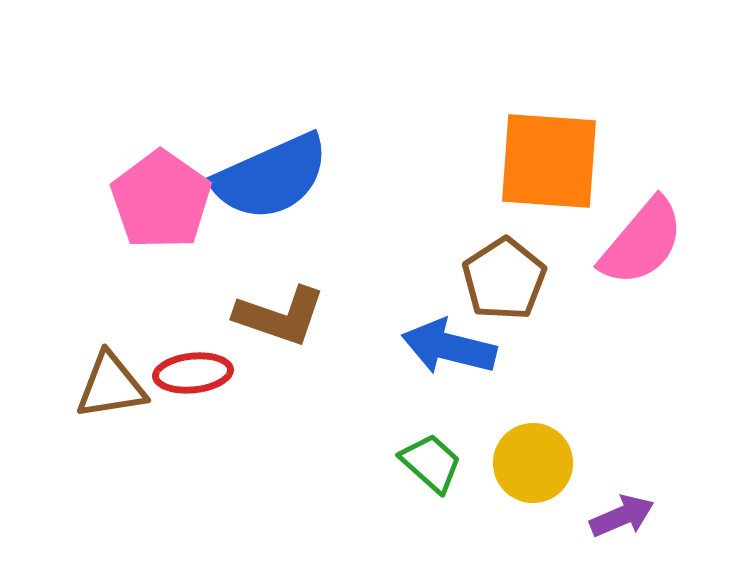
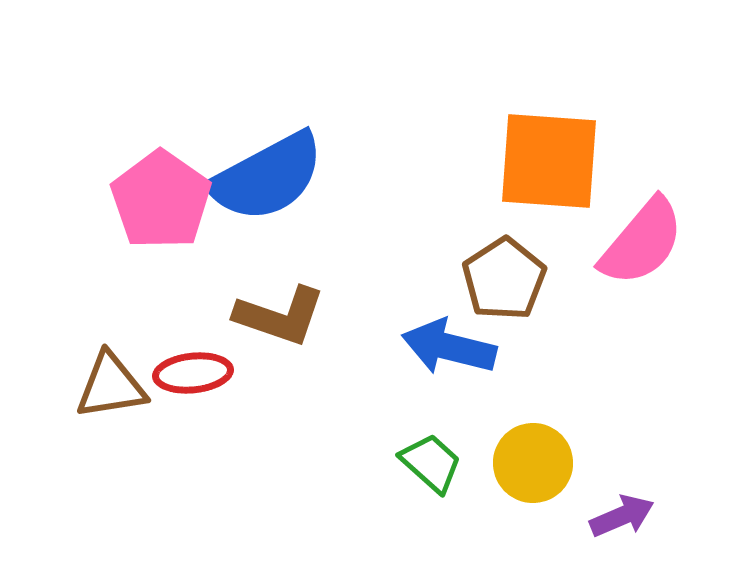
blue semicircle: moved 4 px left; rotated 4 degrees counterclockwise
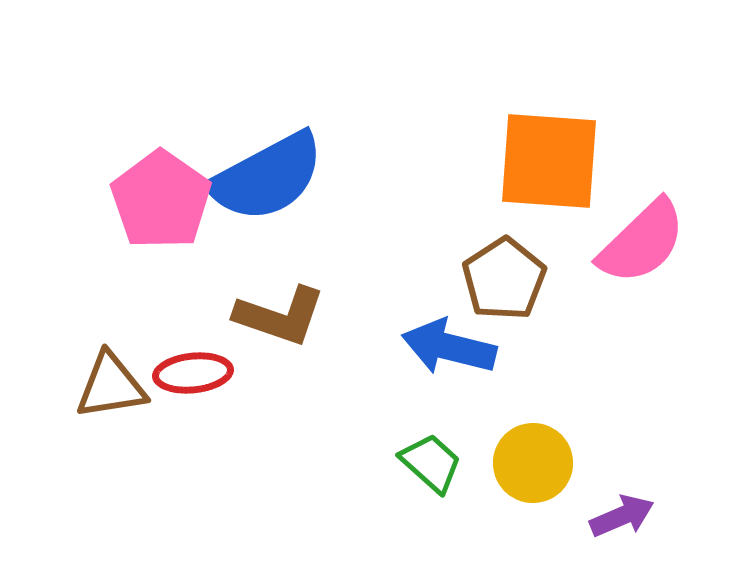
pink semicircle: rotated 6 degrees clockwise
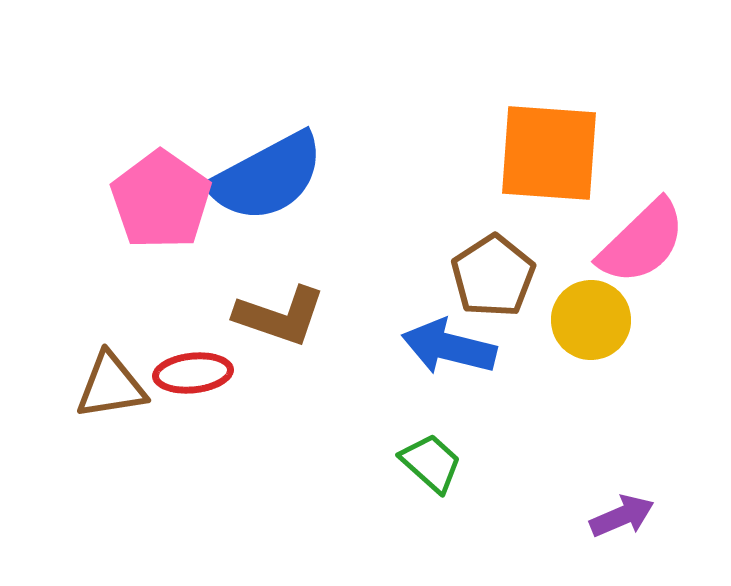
orange square: moved 8 px up
brown pentagon: moved 11 px left, 3 px up
yellow circle: moved 58 px right, 143 px up
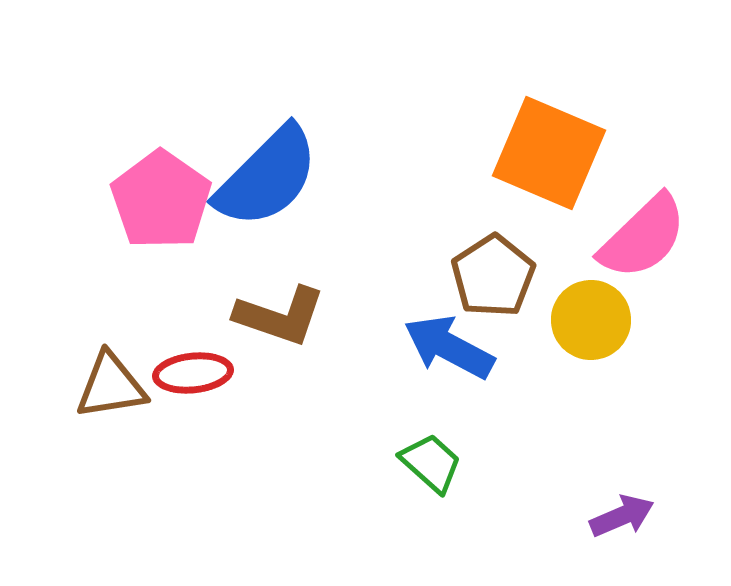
orange square: rotated 19 degrees clockwise
blue semicircle: rotated 17 degrees counterclockwise
pink semicircle: moved 1 px right, 5 px up
blue arrow: rotated 14 degrees clockwise
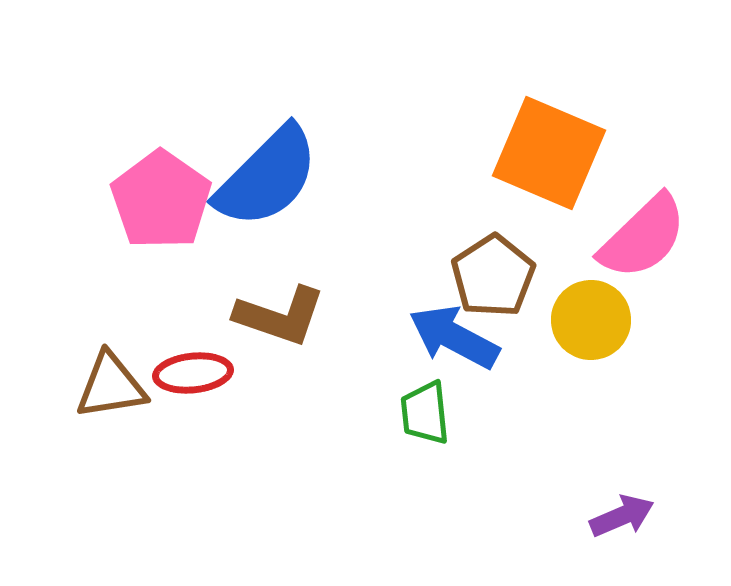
blue arrow: moved 5 px right, 10 px up
green trapezoid: moved 6 px left, 50 px up; rotated 138 degrees counterclockwise
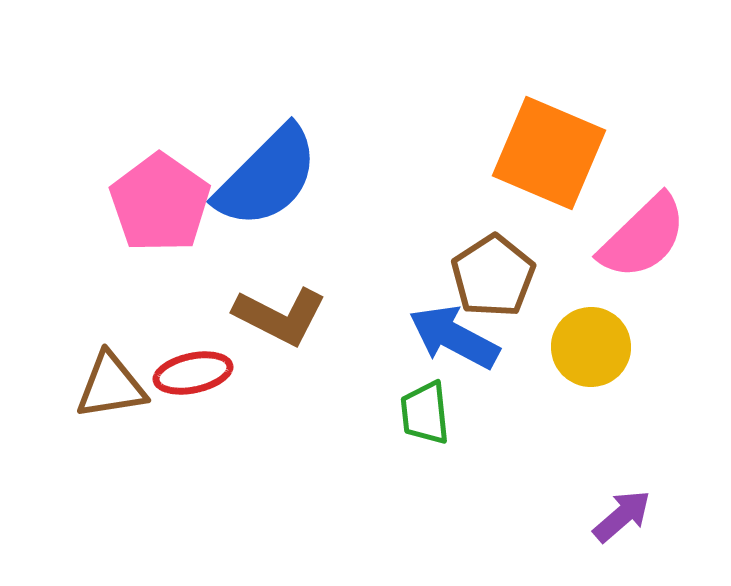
pink pentagon: moved 1 px left, 3 px down
brown L-shape: rotated 8 degrees clockwise
yellow circle: moved 27 px down
red ellipse: rotated 6 degrees counterclockwise
purple arrow: rotated 18 degrees counterclockwise
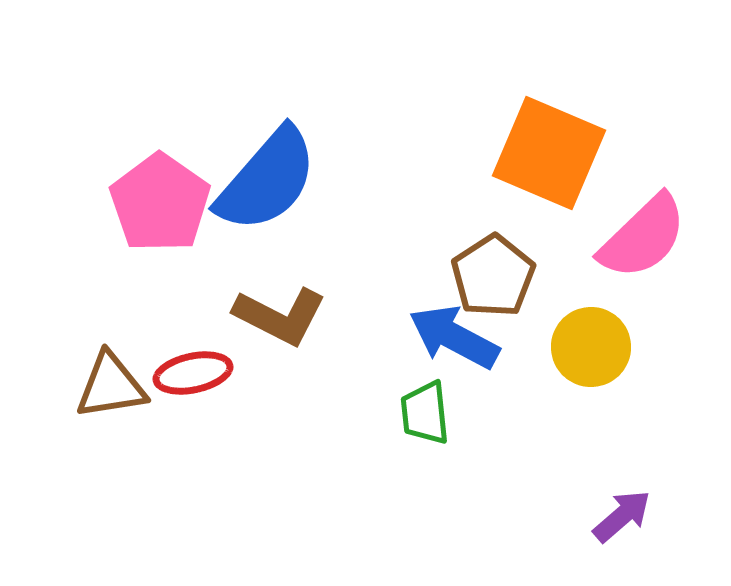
blue semicircle: moved 3 px down; rotated 4 degrees counterclockwise
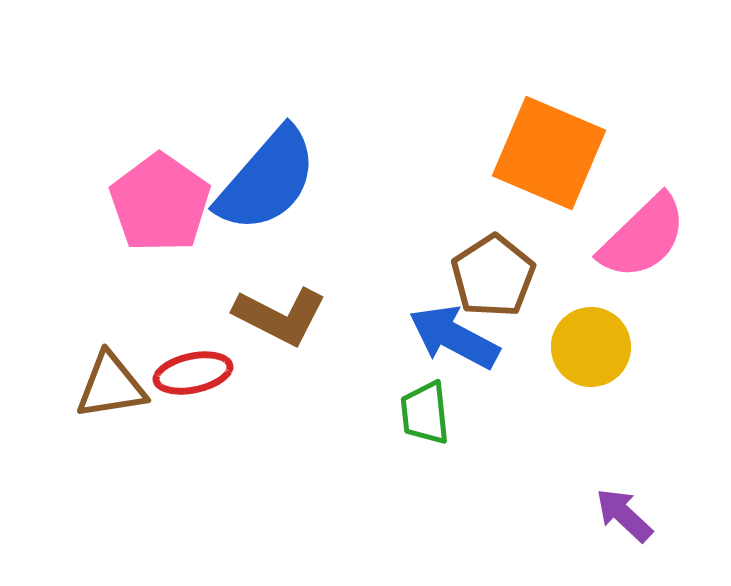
purple arrow: moved 2 px right, 1 px up; rotated 96 degrees counterclockwise
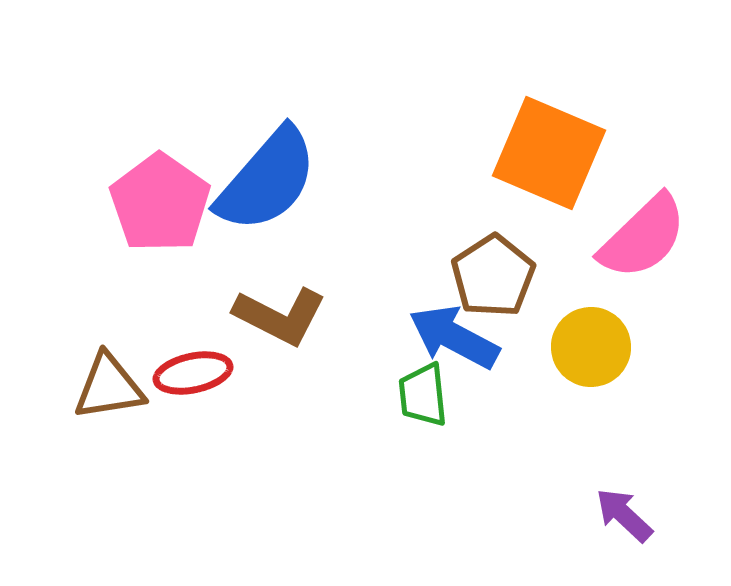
brown triangle: moved 2 px left, 1 px down
green trapezoid: moved 2 px left, 18 px up
